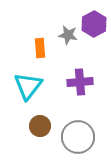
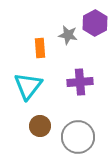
purple hexagon: moved 1 px right, 1 px up
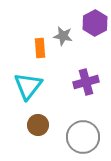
gray star: moved 5 px left, 1 px down
purple cross: moved 6 px right; rotated 10 degrees counterclockwise
brown circle: moved 2 px left, 1 px up
gray circle: moved 5 px right
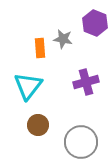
purple hexagon: rotated 10 degrees counterclockwise
gray star: moved 3 px down
gray circle: moved 2 px left, 5 px down
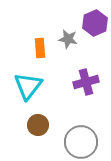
purple hexagon: rotated 15 degrees clockwise
gray star: moved 5 px right
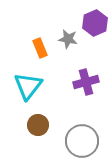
orange rectangle: rotated 18 degrees counterclockwise
gray circle: moved 1 px right, 1 px up
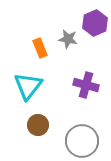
purple cross: moved 3 px down; rotated 30 degrees clockwise
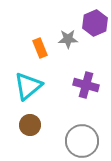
gray star: rotated 12 degrees counterclockwise
cyan triangle: rotated 12 degrees clockwise
brown circle: moved 8 px left
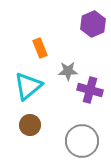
purple hexagon: moved 2 px left, 1 px down
gray star: moved 32 px down
purple cross: moved 4 px right, 5 px down
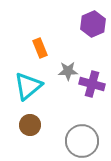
purple cross: moved 2 px right, 6 px up
